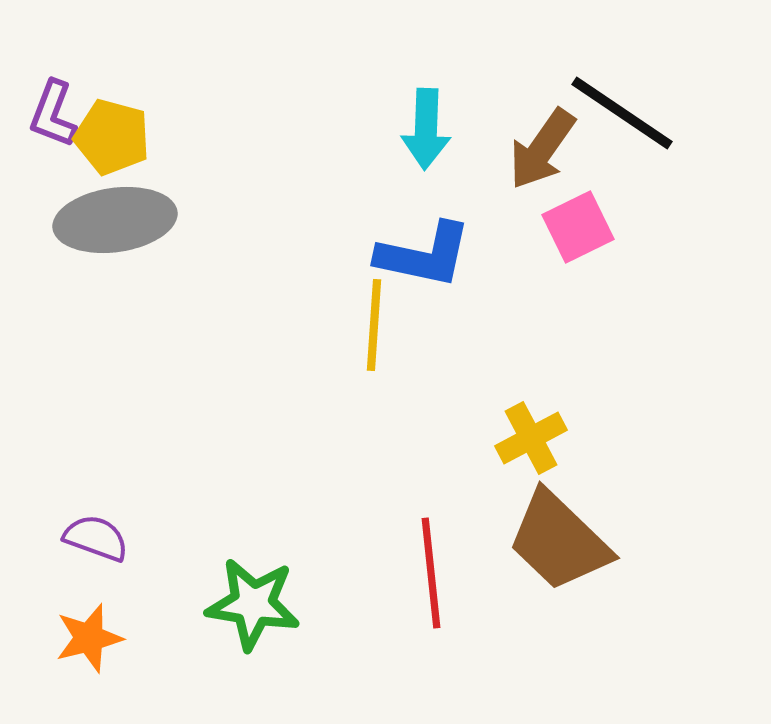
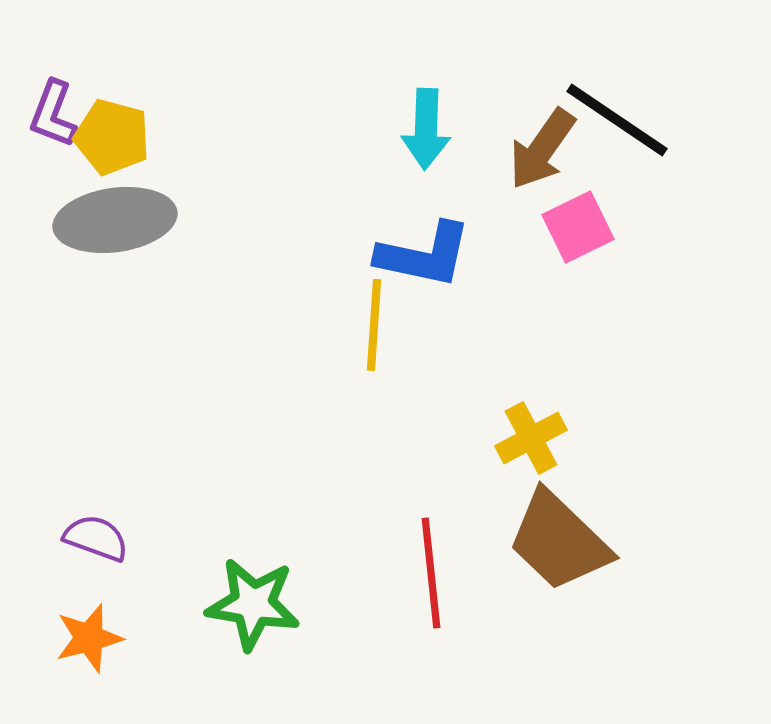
black line: moved 5 px left, 7 px down
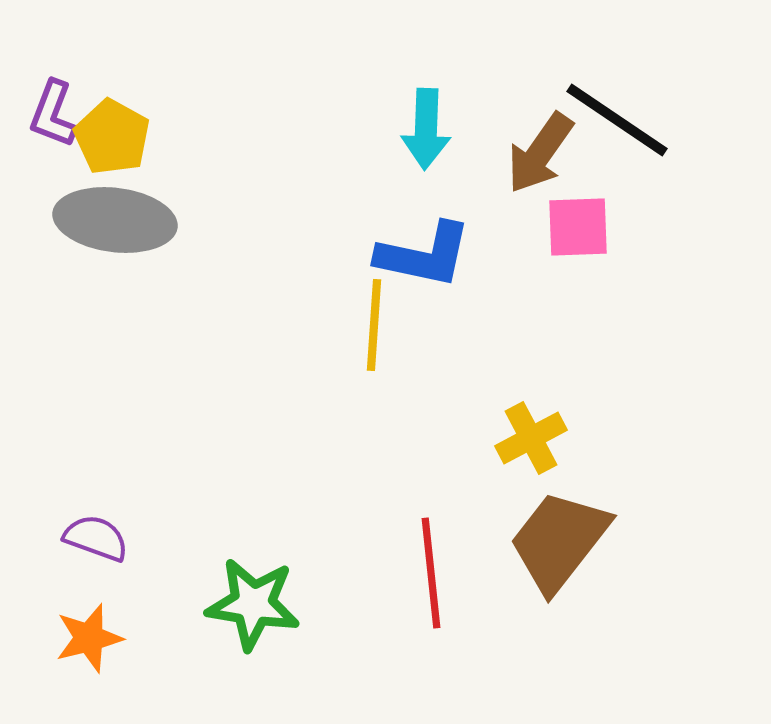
yellow pentagon: rotated 14 degrees clockwise
brown arrow: moved 2 px left, 4 px down
gray ellipse: rotated 15 degrees clockwise
pink square: rotated 24 degrees clockwise
brown trapezoid: rotated 84 degrees clockwise
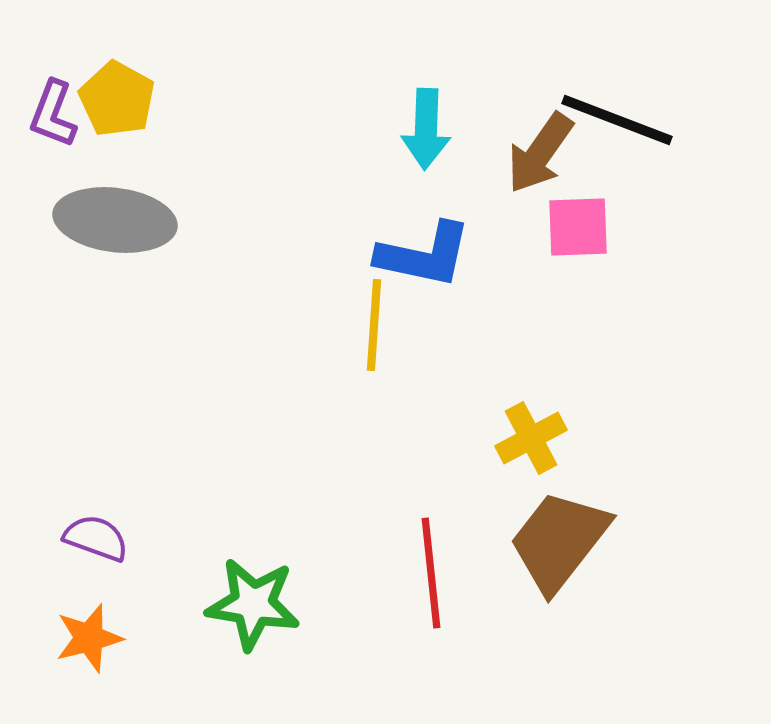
black line: rotated 13 degrees counterclockwise
yellow pentagon: moved 5 px right, 38 px up
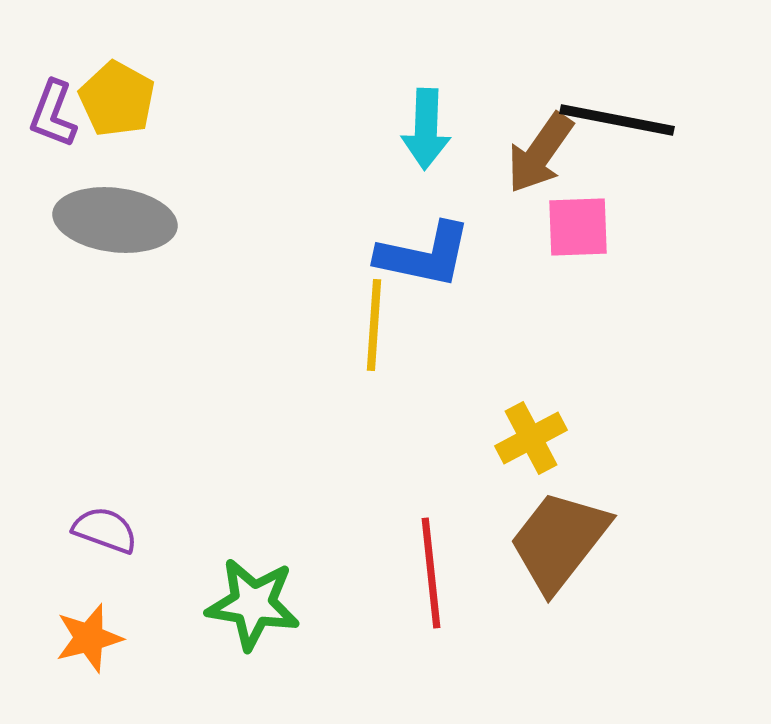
black line: rotated 10 degrees counterclockwise
purple semicircle: moved 9 px right, 8 px up
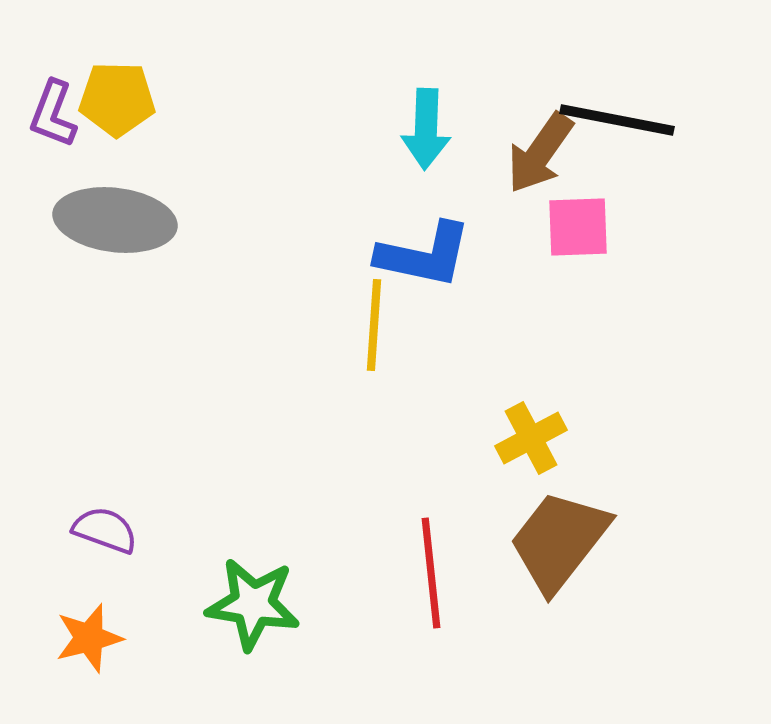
yellow pentagon: rotated 28 degrees counterclockwise
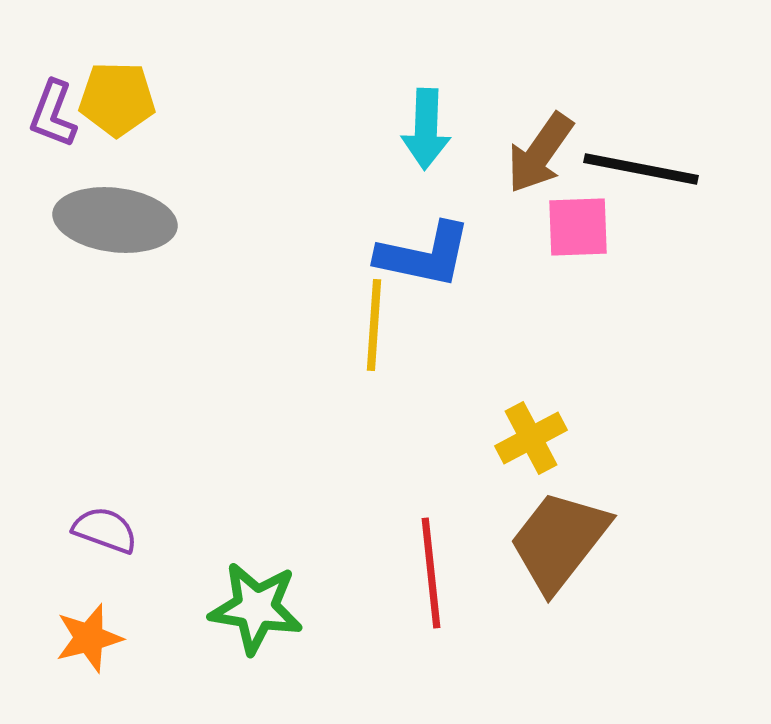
black line: moved 24 px right, 49 px down
green star: moved 3 px right, 4 px down
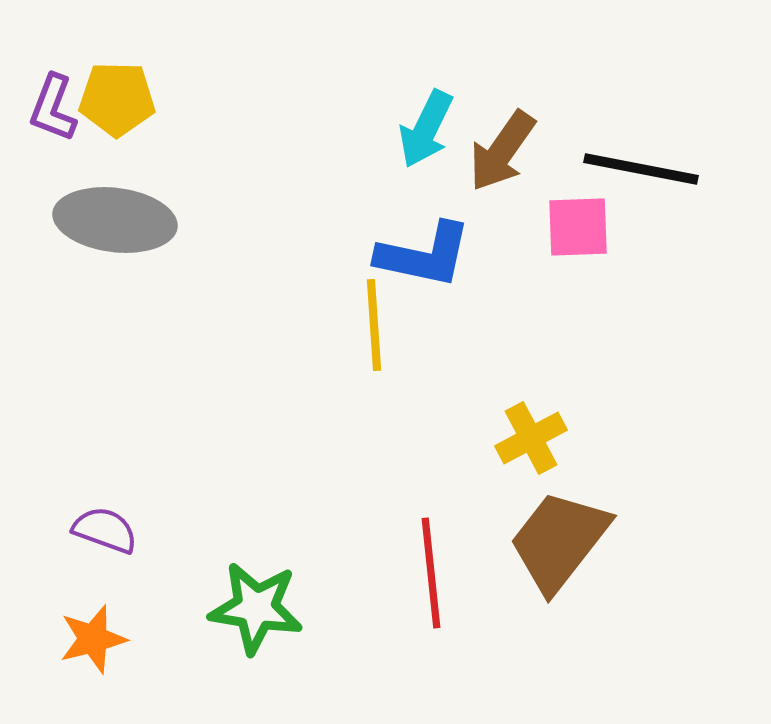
purple L-shape: moved 6 px up
cyan arrow: rotated 24 degrees clockwise
brown arrow: moved 38 px left, 2 px up
yellow line: rotated 8 degrees counterclockwise
orange star: moved 4 px right, 1 px down
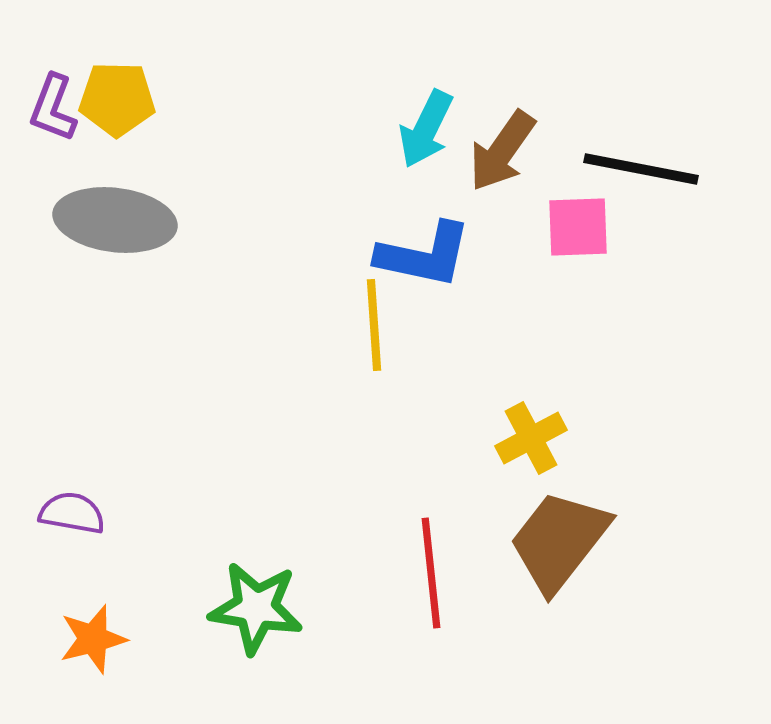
purple semicircle: moved 33 px left, 17 px up; rotated 10 degrees counterclockwise
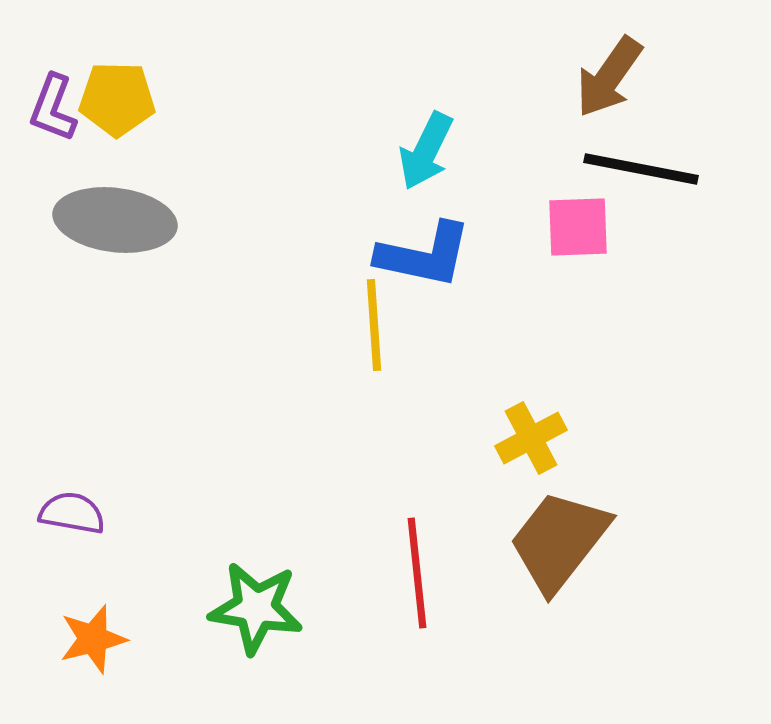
cyan arrow: moved 22 px down
brown arrow: moved 107 px right, 74 px up
red line: moved 14 px left
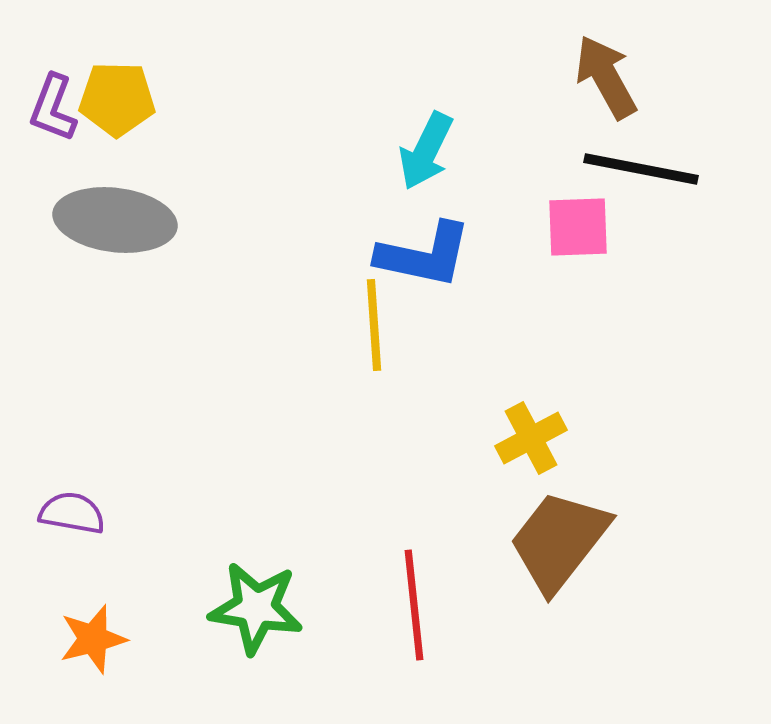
brown arrow: moved 3 px left; rotated 116 degrees clockwise
red line: moved 3 px left, 32 px down
